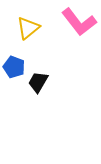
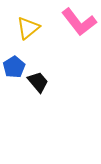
blue pentagon: rotated 20 degrees clockwise
black trapezoid: rotated 110 degrees clockwise
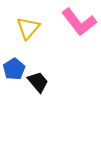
yellow triangle: rotated 10 degrees counterclockwise
blue pentagon: moved 2 px down
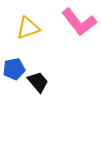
yellow triangle: rotated 30 degrees clockwise
blue pentagon: rotated 20 degrees clockwise
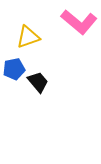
pink L-shape: rotated 12 degrees counterclockwise
yellow triangle: moved 9 px down
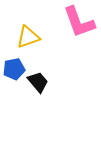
pink L-shape: rotated 30 degrees clockwise
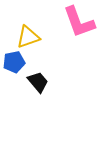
blue pentagon: moved 7 px up
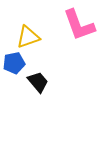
pink L-shape: moved 3 px down
blue pentagon: moved 1 px down
